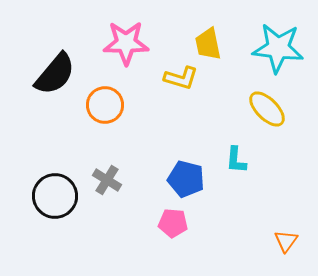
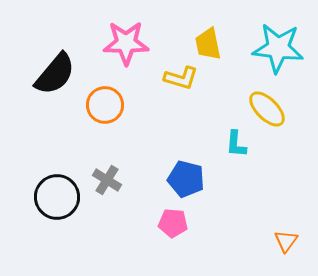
cyan L-shape: moved 16 px up
black circle: moved 2 px right, 1 px down
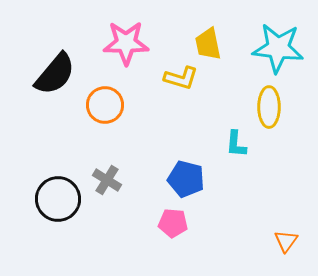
yellow ellipse: moved 2 px right, 2 px up; rotated 45 degrees clockwise
black circle: moved 1 px right, 2 px down
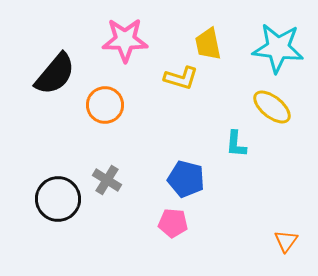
pink star: moved 1 px left, 3 px up
yellow ellipse: moved 3 px right; rotated 51 degrees counterclockwise
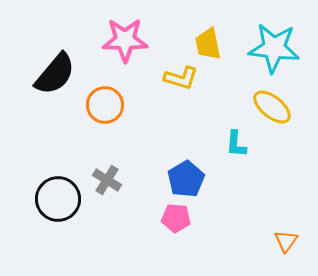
cyan star: moved 4 px left
blue pentagon: rotated 27 degrees clockwise
pink pentagon: moved 3 px right, 5 px up
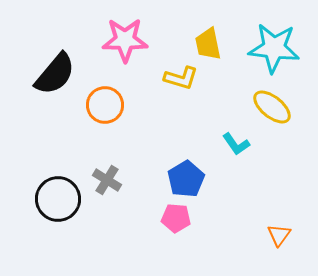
cyan L-shape: rotated 40 degrees counterclockwise
orange triangle: moved 7 px left, 6 px up
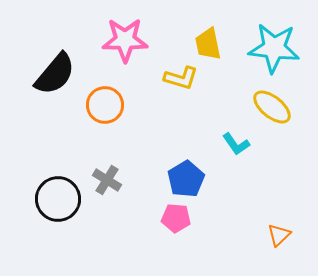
orange triangle: rotated 10 degrees clockwise
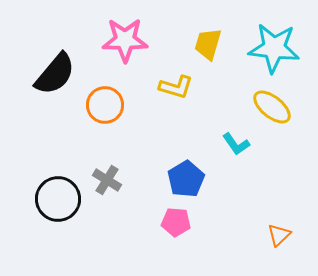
yellow trapezoid: rotated 28 degrees clockwise
yellow L-shape: moved 5 px left, 9 px down
pink pentagon: moved 4 px down
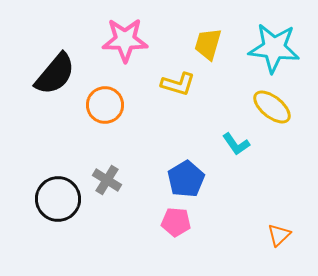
yellow L-shape: moved 2 px right, 3 px up
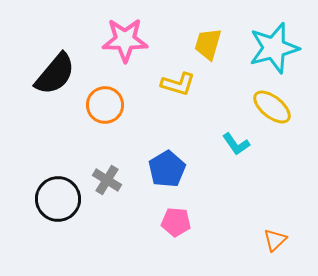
cyan star: rotated 21 degrees counterclockwise
blue pentagon: moved 19 px left, 10 px up
orange triangle: moved 4 px left, 5 px down
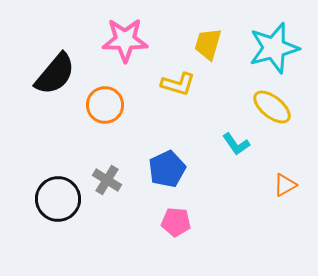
blue pentagon: rotated 6 degrees clockwise
orange triangle: moved 10 px right, 55 px up; rotated 15 degrees clockwise
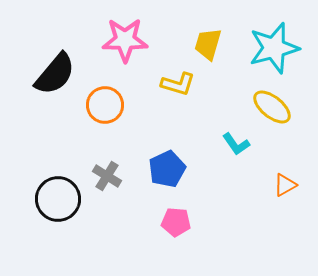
gray cross: moved 4 px up
